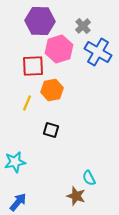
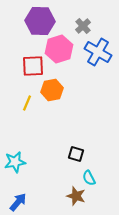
black square: moved 25 px right, 24 px down
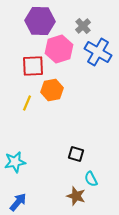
cyan semicircle: moved 2 px right, 1 px down
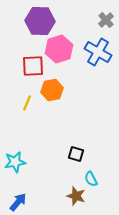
gray cross: moved 23 px right, 6 px up
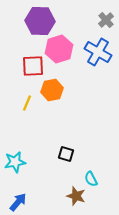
black square: moved 10 px left
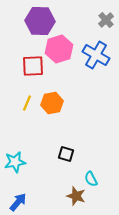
blue cross: moved 2 px left, 3 px down
orange hexagon: moved 13 px down
